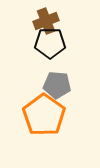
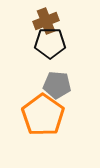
orange pentagon: moved 1 px left
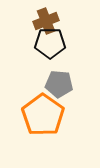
gray pentagon: moved 2 px right, 1 px up
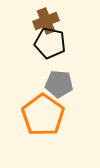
black pentagon: rotated 12 degrees clockwise
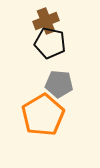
orange pentagon: rotated 6 degrees clockwise
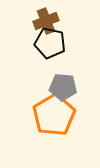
gray pentagon: moved 4 px right, 3 px down
orange pentagon: moved 11 px right
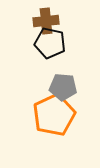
brown cross: rotated 15 degrees clockwise
orange pentagon: rotated 6 degrees clockwise
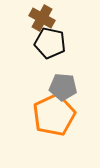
brown cross: moved 4 px left, 3 px up; rotated 35 degrees clockwise
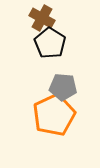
black pentagon: rotated 20 degrees clockwise
